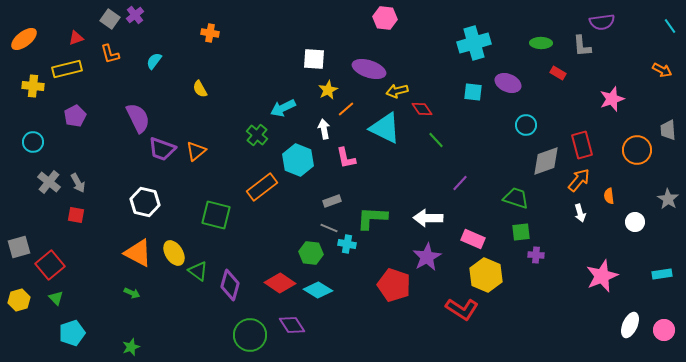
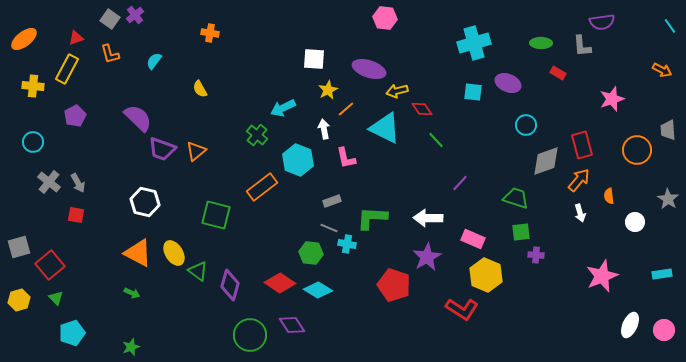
yellow rectangle at (67, 69): rotated 48 degrees counterclockwise
purple semicircle at (138, 118): rotated 20 degrees counterclockwise
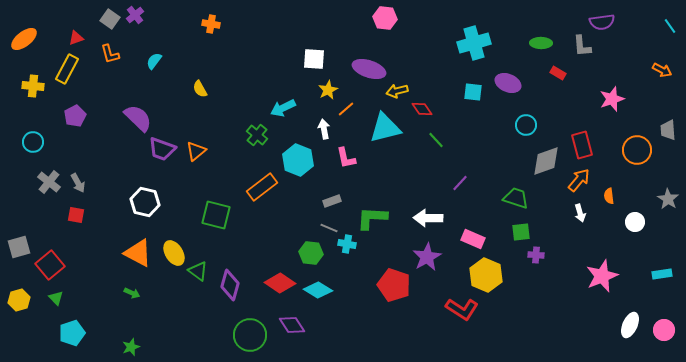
orange cross at (210, 33): moved 1 px right, 9 px up
cyan triangle at (385, 128): rotated 40 degrees counterclockwise
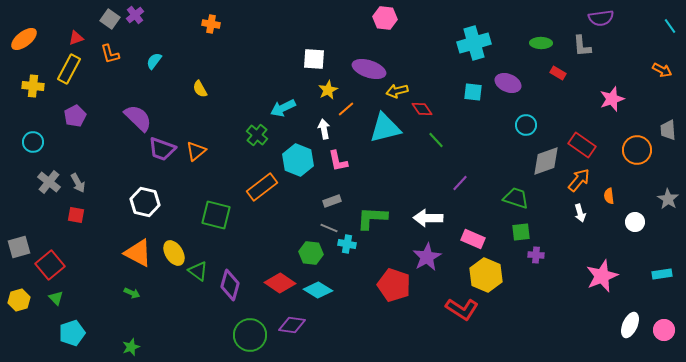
purple semicircle at (602, 22): moved 1 px left, 4 px up
yellow rectangle at (67, 69): moved 2 px right
red rectangle at (582, 145): rotated 40 degrees counterclockwise
pink L-shape at (346, 158): moved 8 px left, 3 px down
purple diamond at (292, 325): rotated 48 degrees counterclockwise
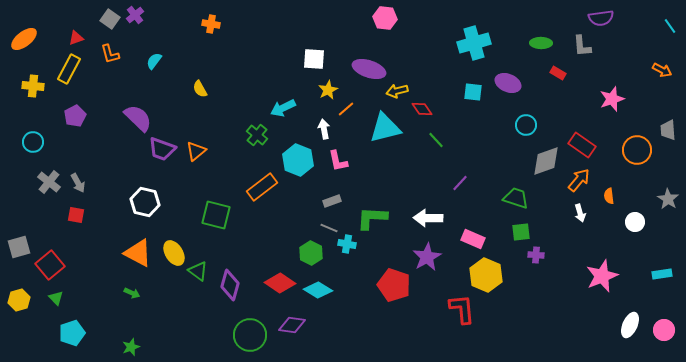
green hexagon at (311, 253): rotated 20 degrees clockwise
red L-shape at (462, 309): rotated 128 degrees counterclockwise
